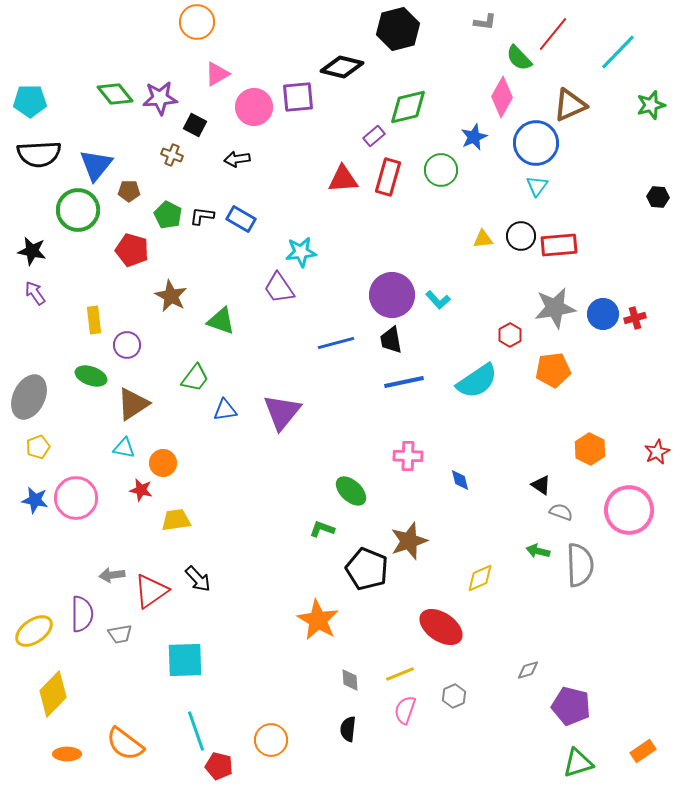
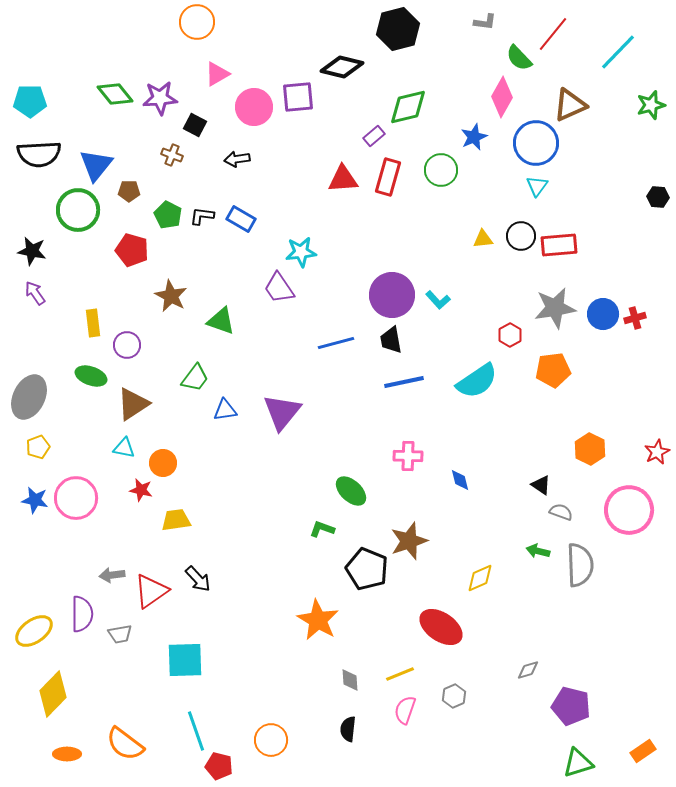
yellow rectangle at (94, 320): moved 1 px left, 3 px down
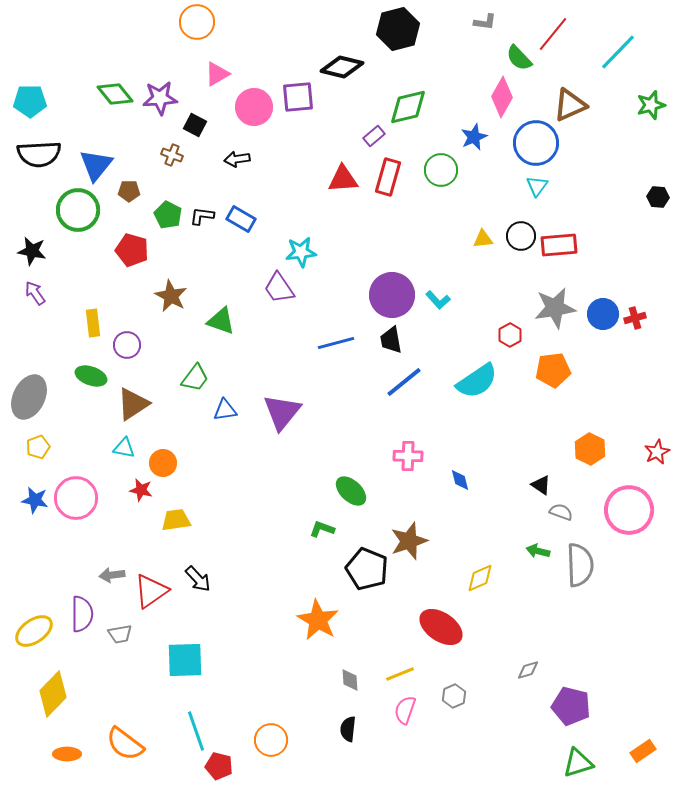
blue line at (404, 382): rotated 27 degrees counterclockwise
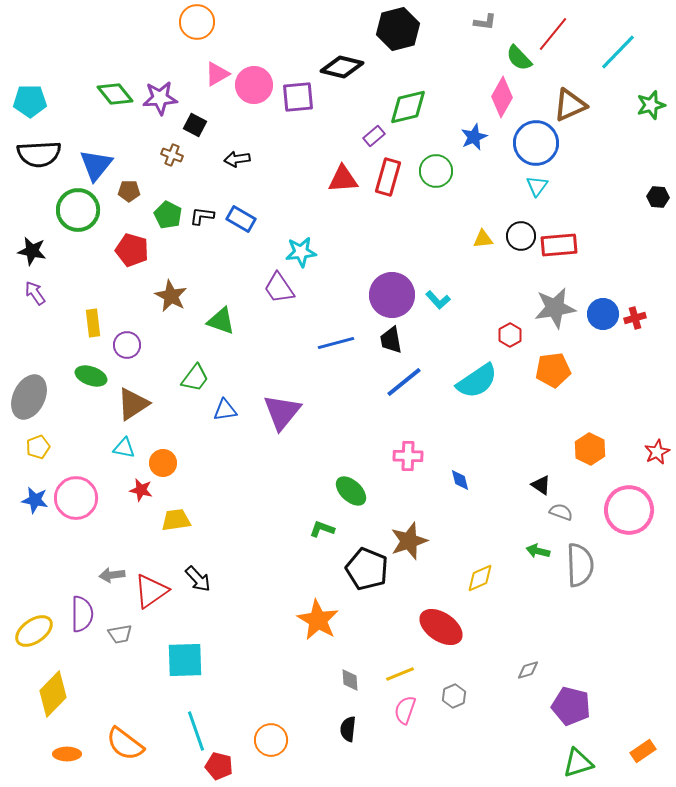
pink circle at (254, 107): moved 22 px up
green circle at (441, 170): moved 5 px left, 1 px down
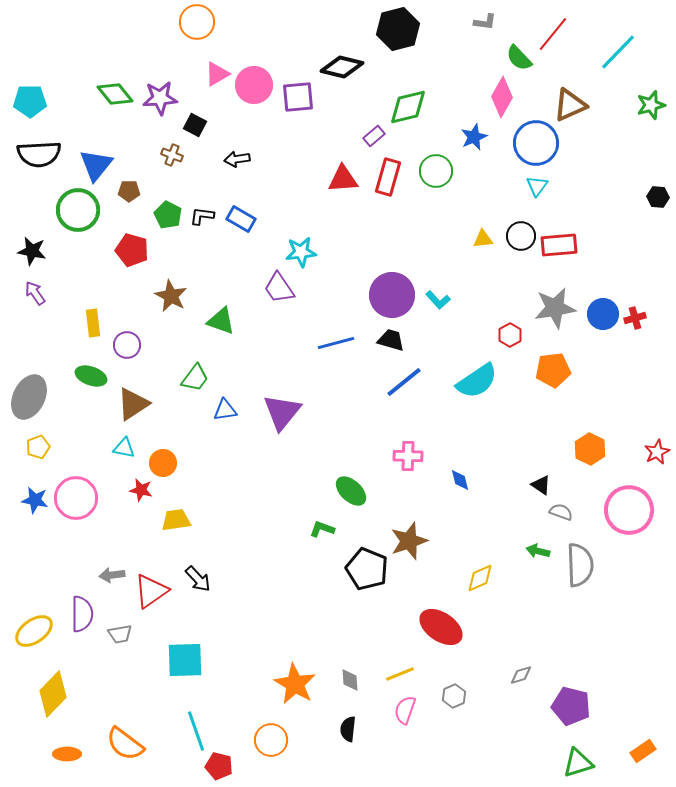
black trapezoid at (391, 340): rotated 116 degrees clockwise
orange star at (318, 620): moved 23 px left, 64 px down
gray diamond at (528, 670): moved 7 px left, 5 px down
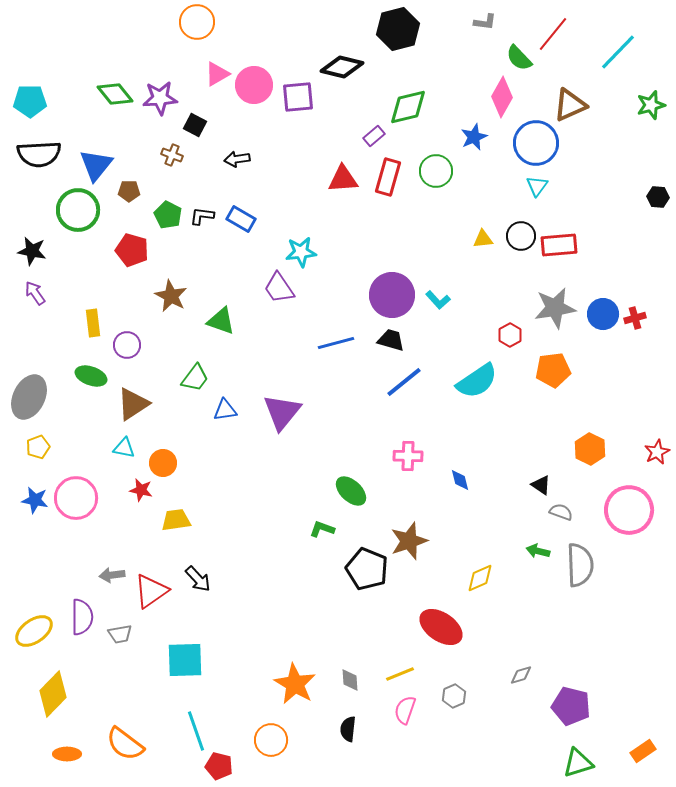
purple semicircle at (82, 614): moved 3 px down
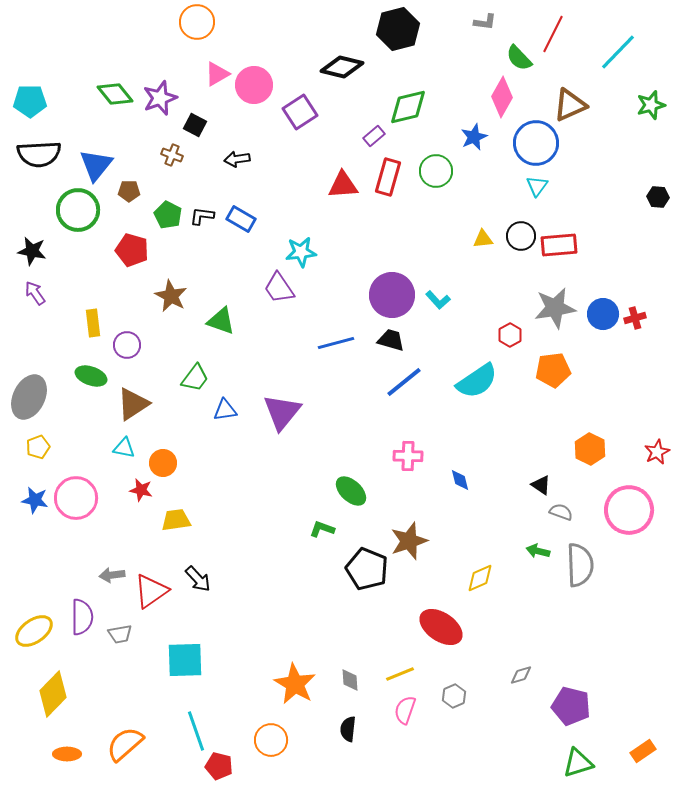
red line at (553, 34): rotated 12 degrees counterclockwise
purple square at (298, 97): moved 2 px right, 15 px down; rotated 28 degrees counterclockwise
purple star at (160, 98): rotated 16 degrees counterclockwise
red triangle at (343, 179): moved 6 px down
orange semicircle at (125, 744): rotated 102 degrees clockwise
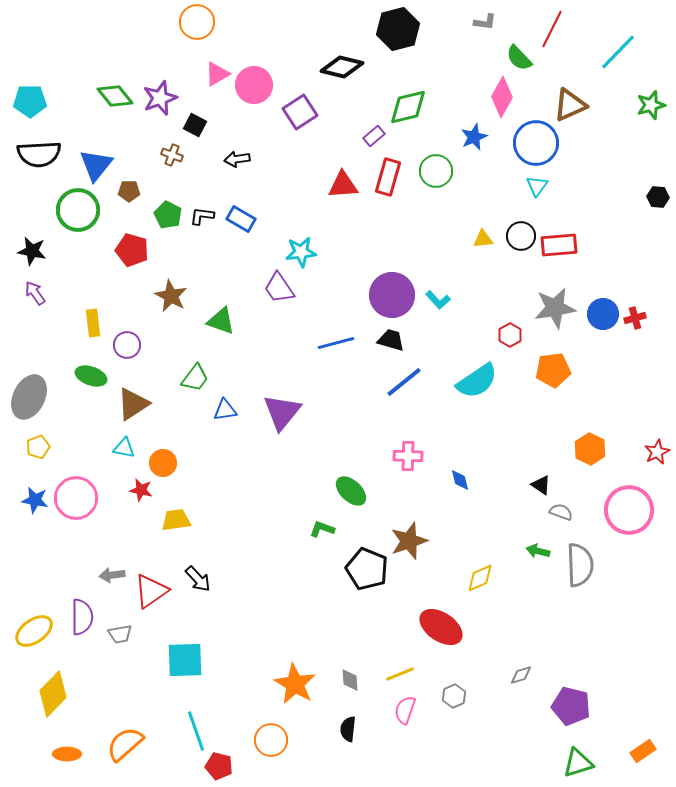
red line at (553, 34): moved 1 px left, 5 px up
green diamond at (115, 94): moved 2 px down
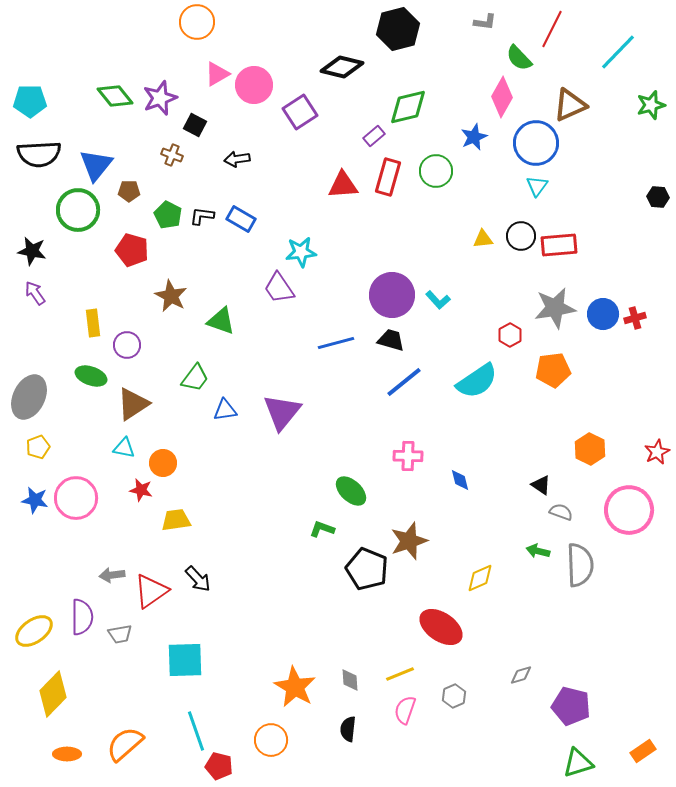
orange star at (295, 684): moved 3 px down
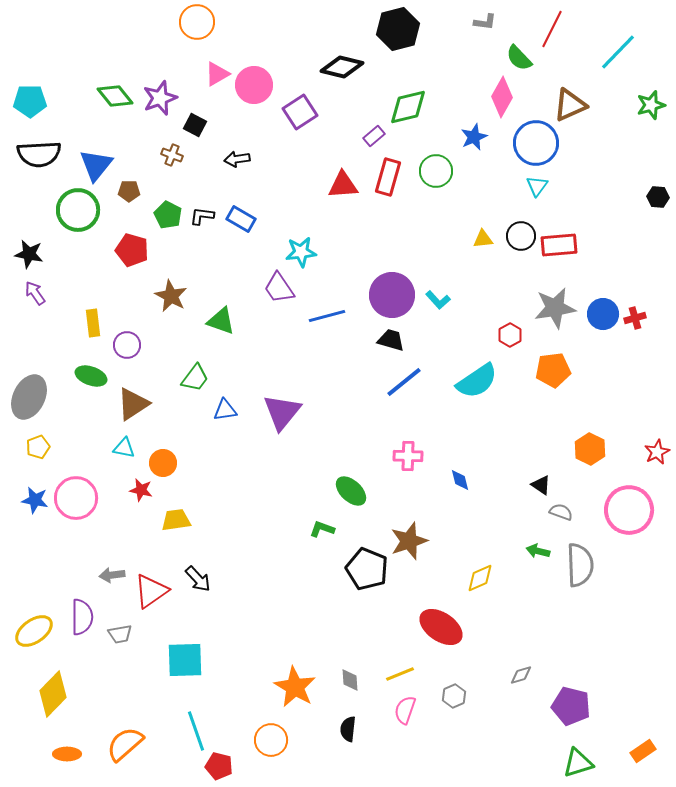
black star at (32, 251): moved 3 px left, 3 px down
blue line at (336, 343): moved 9 px left, 27 px up
